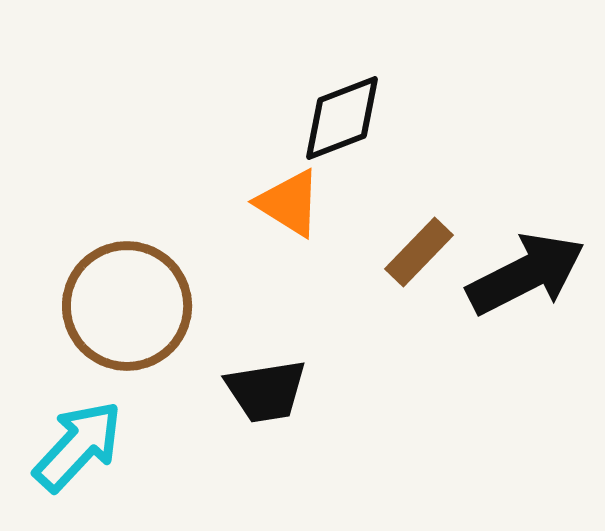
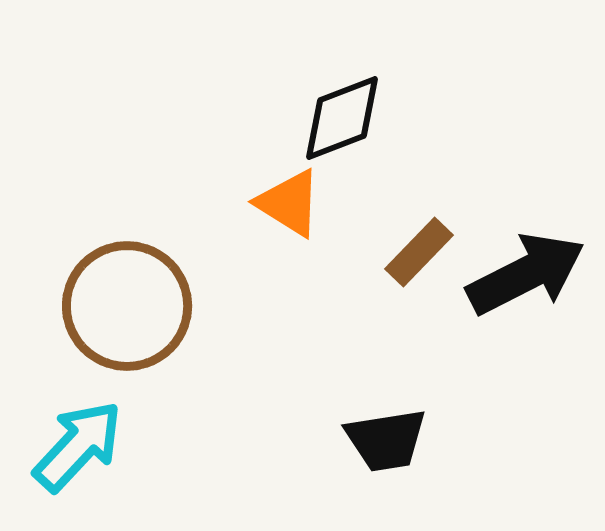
black trapezoid: moved 120 px right, 49 px down
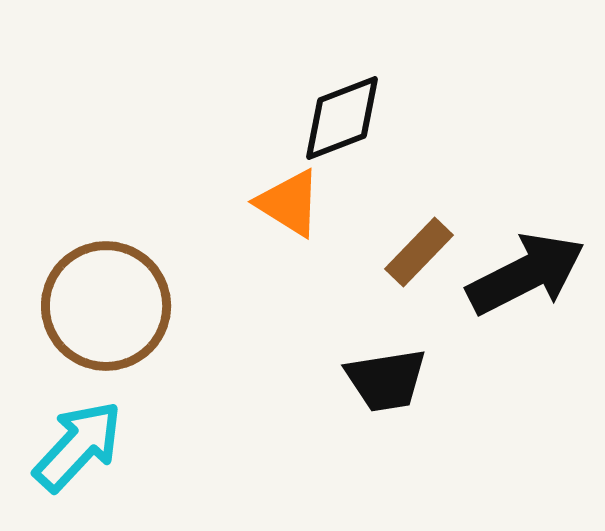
brown circle: moved 21 px left
black trapezoid: moved 60 px up
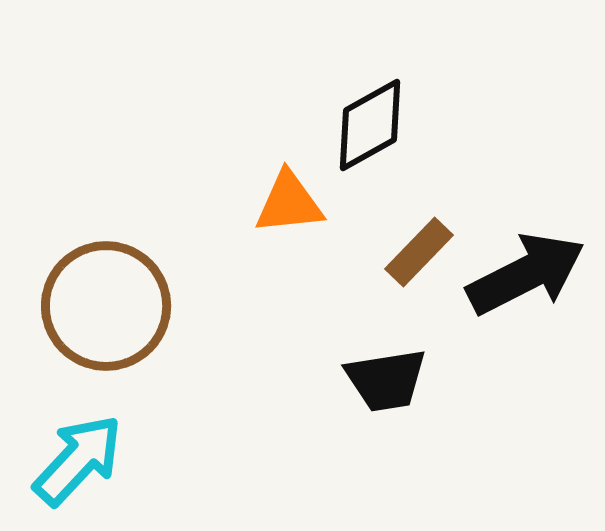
black diamond: moved 28 px right, 7 px down; rotated 8 degrees counterclockwise
orange triangle: rotated 38 degrees counterclockwise
cyan arrow: moved 14 px down
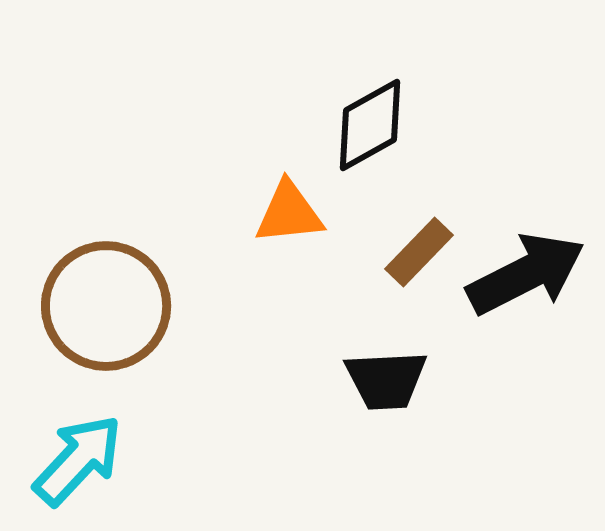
orange triangle: moved 10 px down
black trapezoid: rotated 6 degrees clockwise
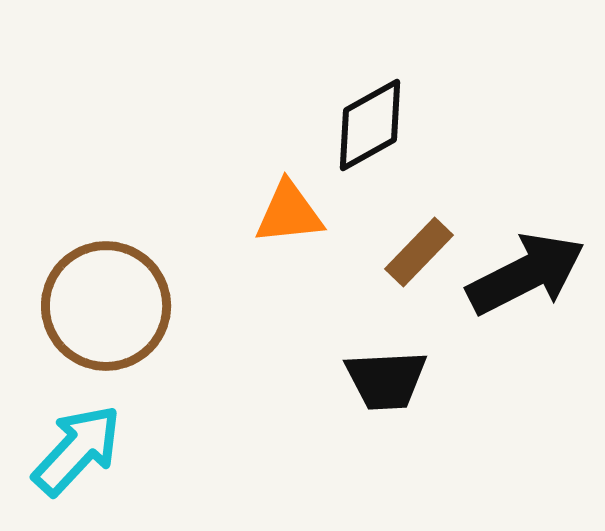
cyan arrow: moved 1 px left, 10 px up
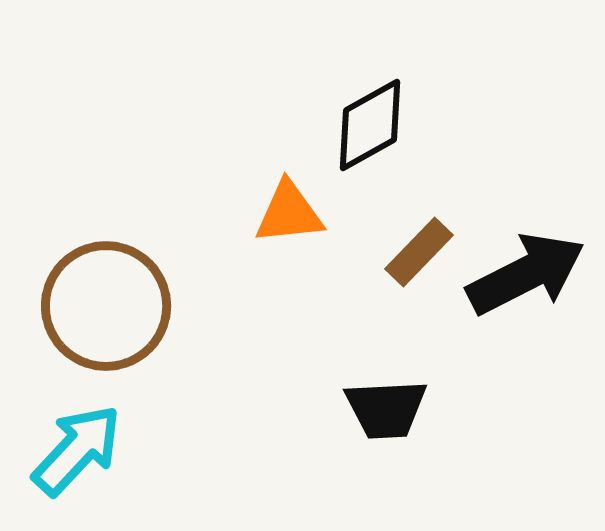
black trapezoid: moved 29 px down
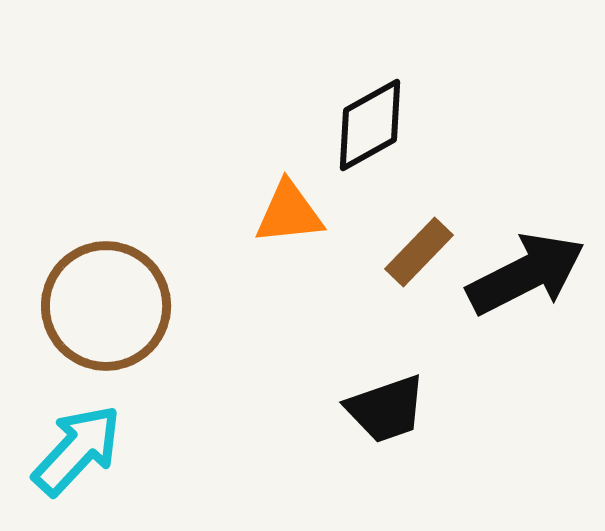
black trapezoid: rotated 16 degrees counterclockwise
